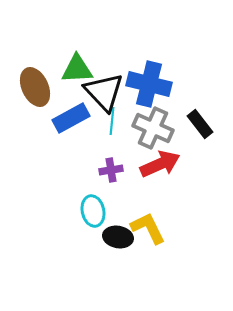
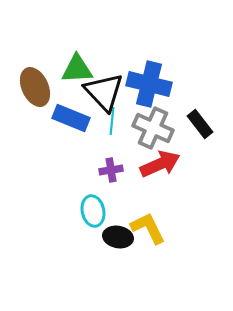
blue rectangle: rotated 51 degrees clockwise
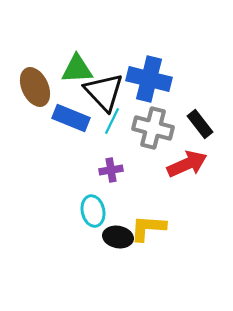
blue cross: moved 5 px up
cyan line: rotated 20 degrees clockwise
gray cross: rotated 9 degrees counterclockwise
red arrow: moved 27 px right
yellow L-shape: rotated 60 degrees counterclockwise
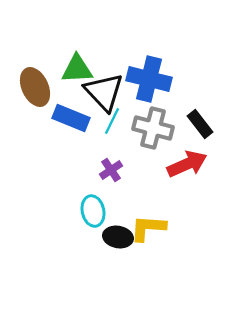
purple cross: rotated 25 degrees counterclockwise
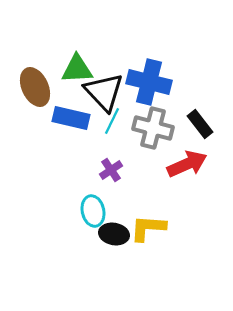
blue cross: moved 3 px down
blue rectangle: rotated 9 degrees counterclockwise
black ellipse: moved 4 px left, 3 px up
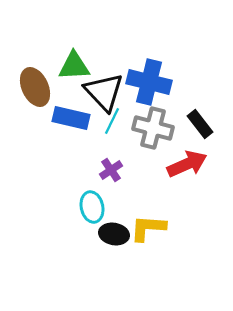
green triangle: moved 3 px left, 3 px up
cyan ellipse: moved 1 px left, 4 px up
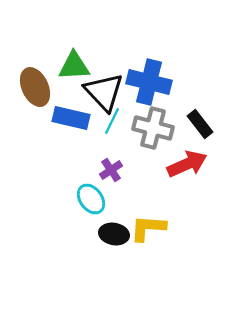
cyan ellipse: moved 1 px left, 8 px up; rotated 24 degrees counterclockwise
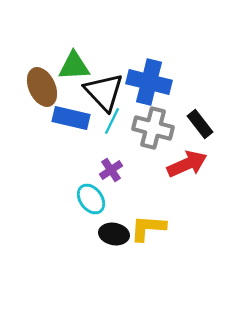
brown ellipse: moved 7 px right
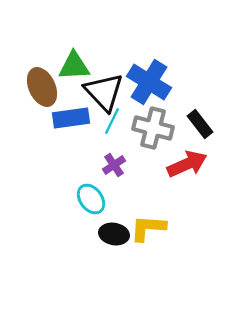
blue cross: rotated 18 degrees clockwise
blue rectangle: rotated 21 degrees counterclockwise
purple cross: moved 3 px right, 5 px up
